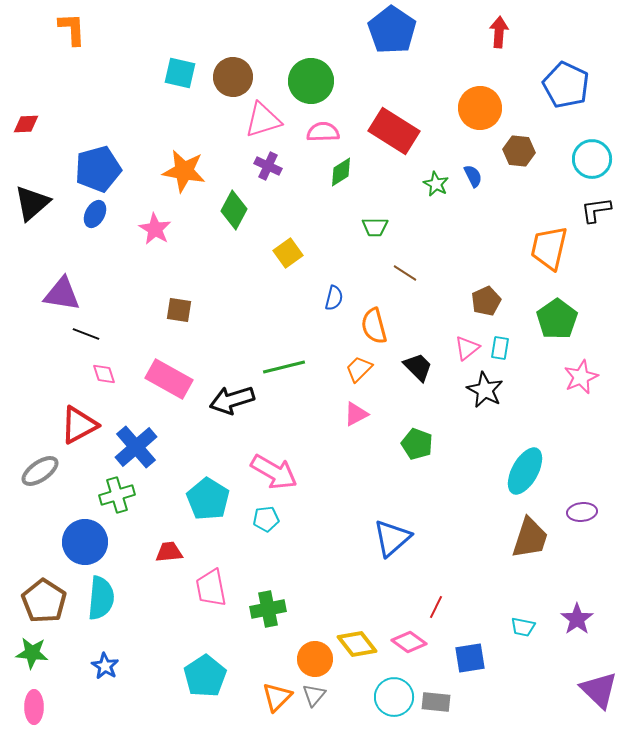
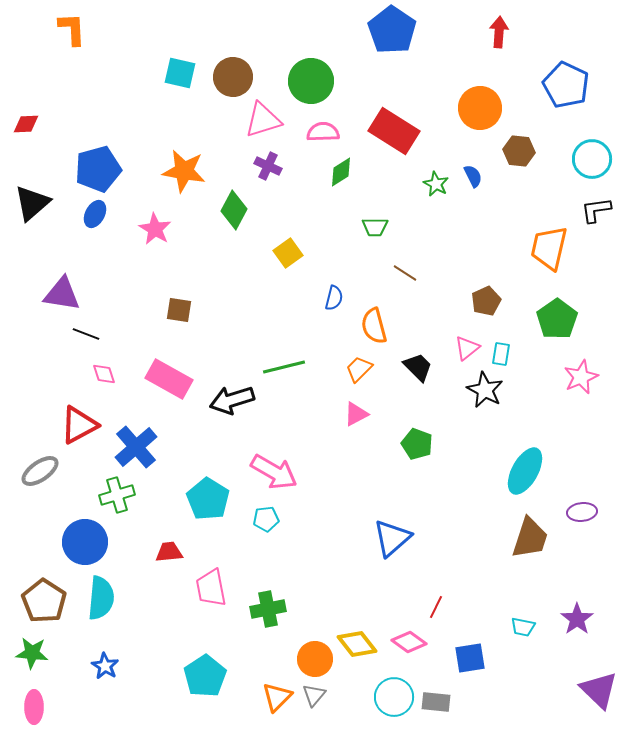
cyan rectangle at (500, 348): moved 1 px right, 6 px down
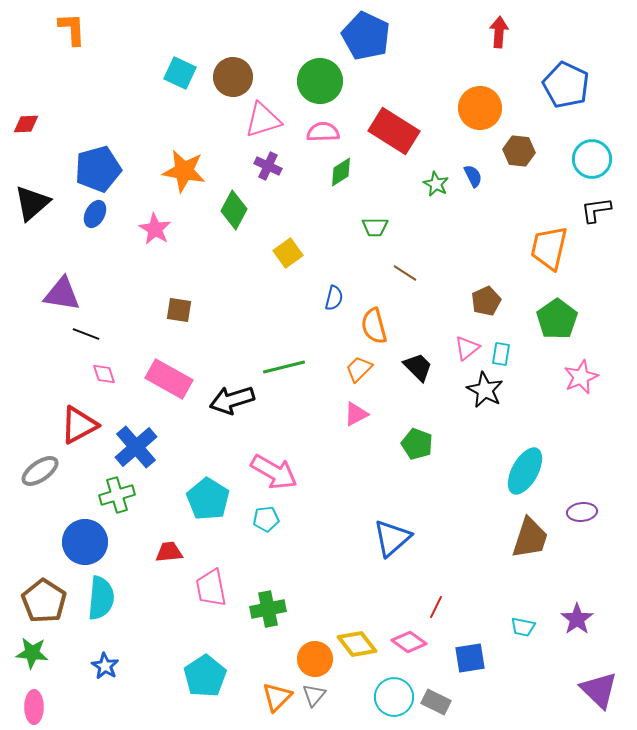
blue pentagon at (392, 30): moved 26 px left, 6 px down; rotated 9 degrees counterclockwise
cyan square at (180, 73): rotated 12 degrees clockwise
green circle at (311, 81): moved 9 px right
gray rectangle at (436, 702): rotated 20 degrees clockwise
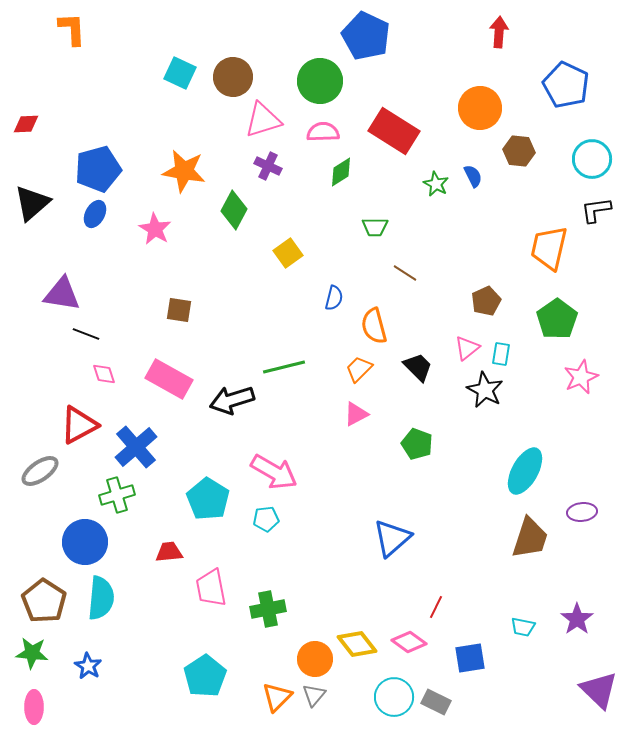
blue star at (105, 666): moved 17 px left
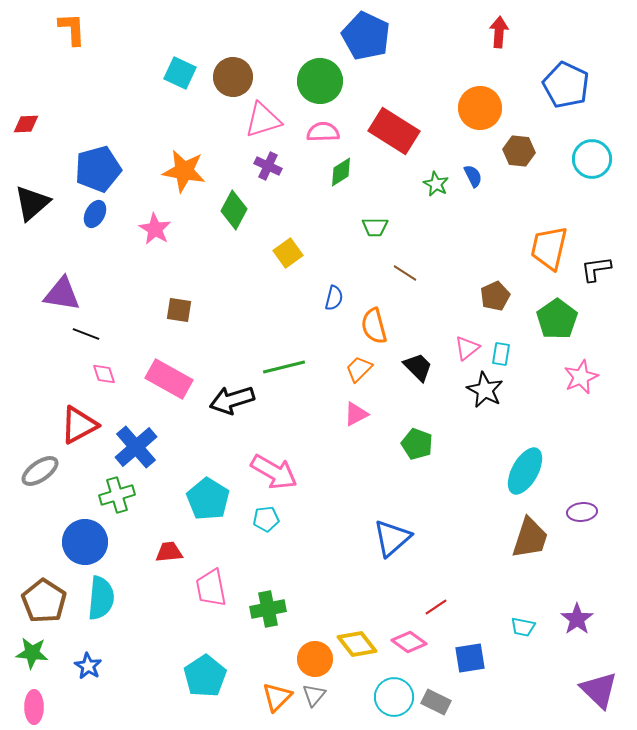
black L-shape at (596, 210): moved 59 px down
brown pentagon at (486, 301): moved 9 px right, 5 px up
red line at (436, 607): rotated 30 degrees clockwise
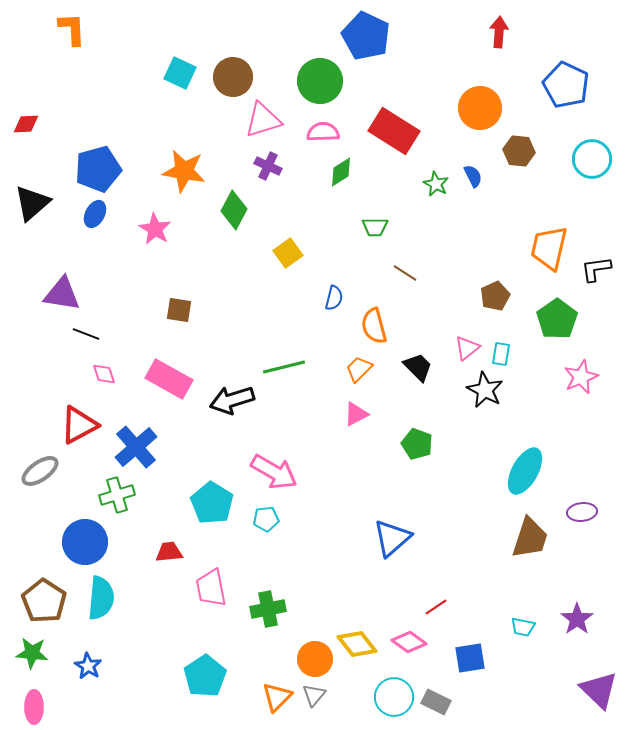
cyan pentagon at (208, 499): moved 4 px right, 4 px down
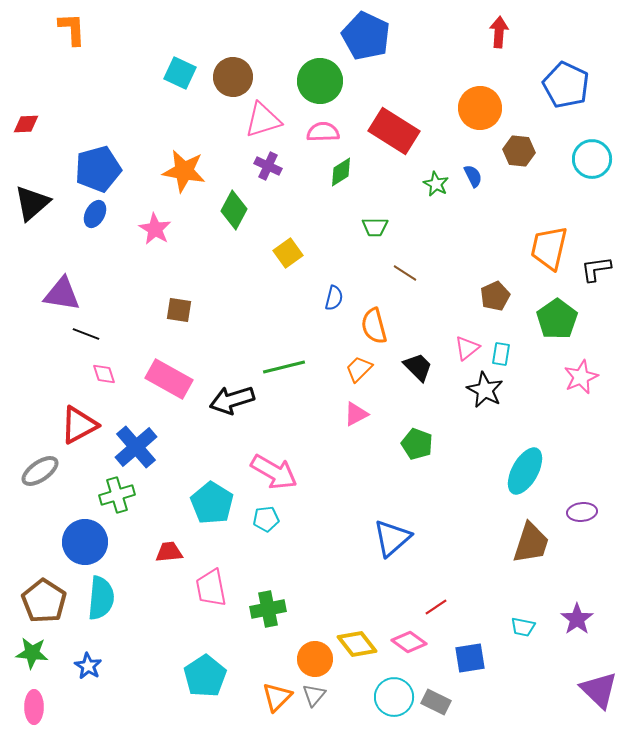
brown trapezoid at (530, 538): moved 1 px right, 5 px down
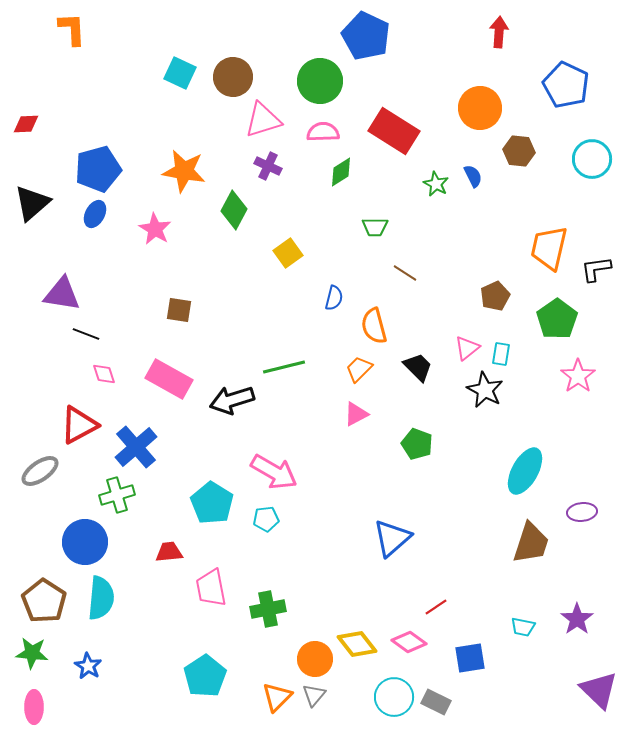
pink star at (581, 377): moved 3 px left, 1 px up; rotated 12 degrees counterclockwise
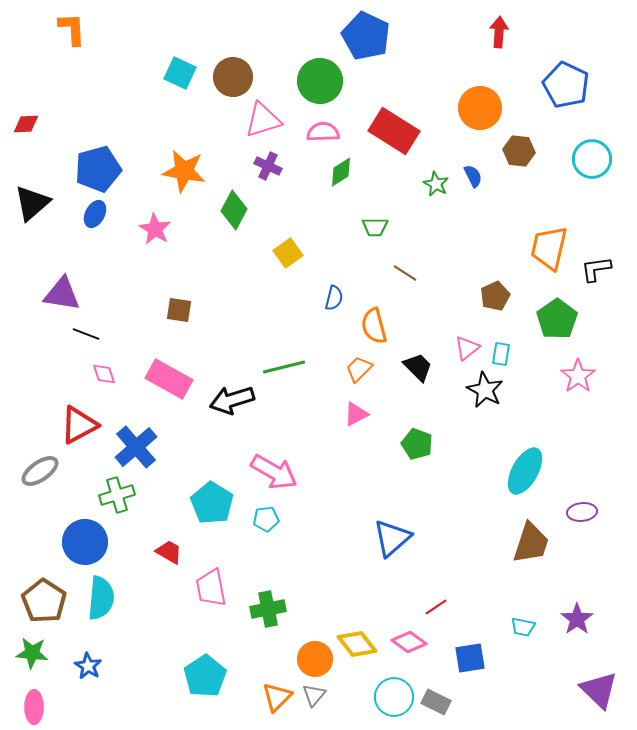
red trapezoid at (169, 552): rotated 36 degrees clockwise
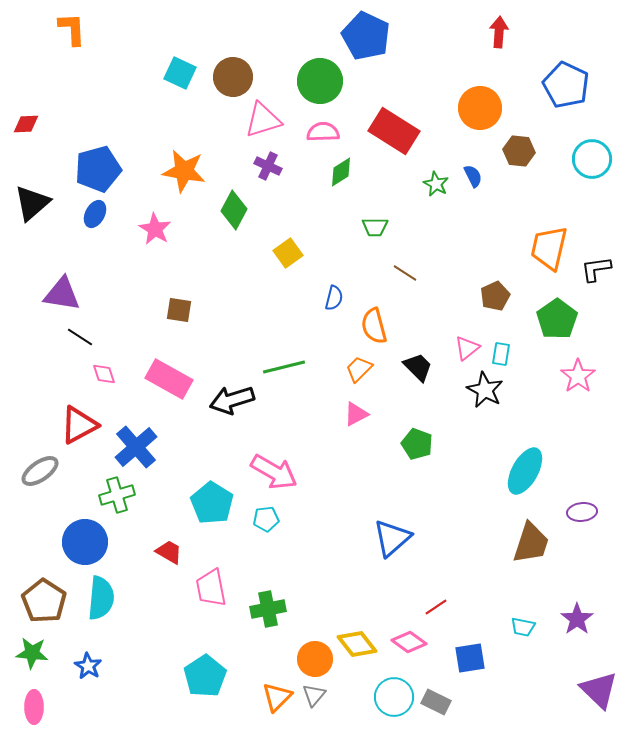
black line at (86, 334): moved 6 px left, 3 px down; rotated 12 degrees clockwise
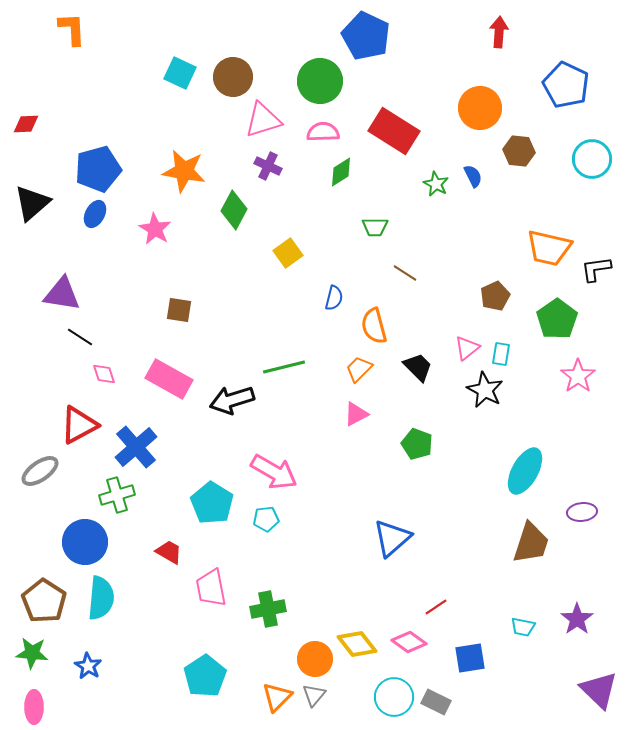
orange trapezoid at (549, 248): rotated 90 degrees counterclockwise
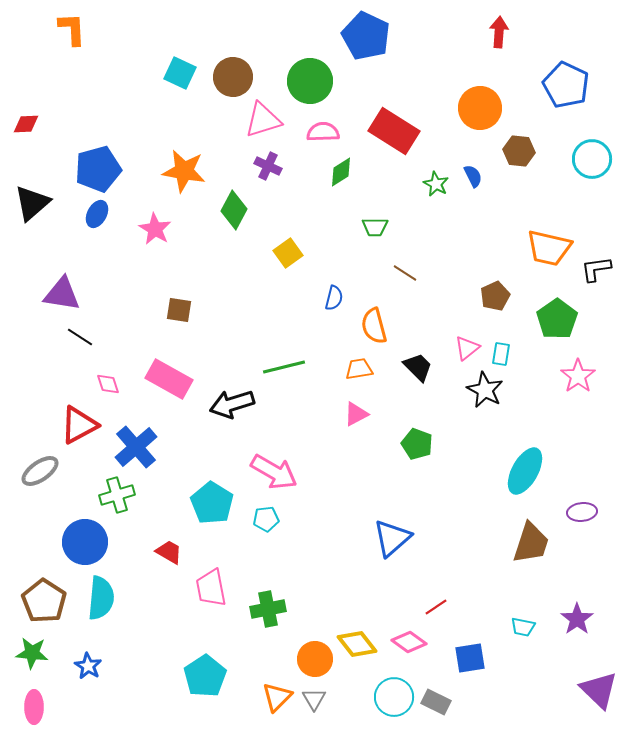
green circle at (320, 81): moved 10 px left
blue ellipse at (95, 214): moved 2 px right
orange trapezoid at (359, 369): rotated 36 degrees clockwise
pink diamond at (104, 374): moved 4 px right, 10 px down
black arrow at (232, 400): moved 4 px down
gray triangle at (314, 695): moved 4 px down; rotated 10 degrees counterclockwise
